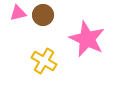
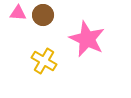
pink triangle: rotated 18 degrees clockwise
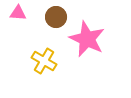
brown circle: moved 13 px right, 2 px down
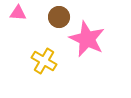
brown circle: moved 3 px right
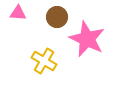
brown circle: moved 2 px left
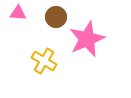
brown circle: moved 1 px left
pink star: rotated 24 degrees clockwise
